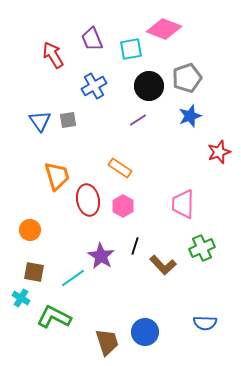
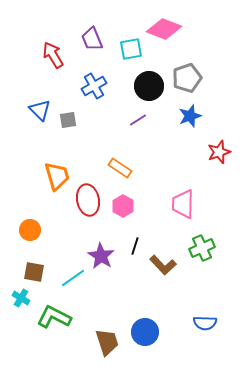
blue triangle: moved 11 px up; rotated 10 degrees counterclockwise
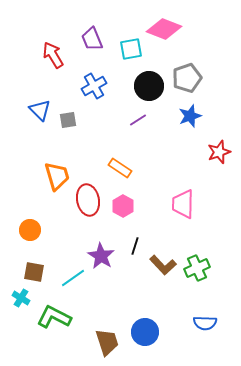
green cross: moved 5 px left, 20 px down
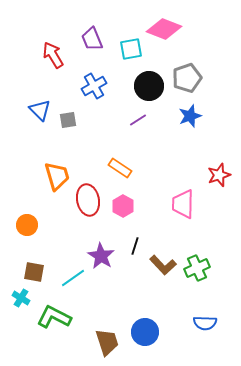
red star: moved 23 px down
orange circle: moved 3 px left, 5 px up
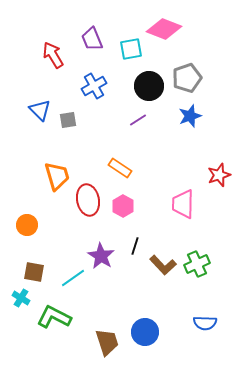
green cross: moved 4 px up
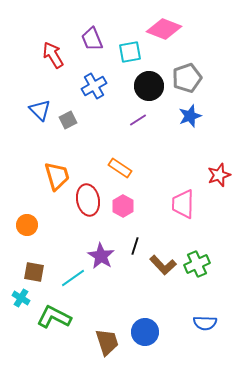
cyan square: moved 1 px left, 3 px down
gray square: rotated 18 degrees counterclockwise
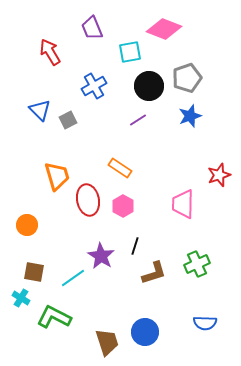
purple trapezoid: moved 11 px up
red arrow: moved 3 px left, 3 px up
brown L-shape: moved 9 px left, 8 px down; rotated 64 degrees counterclockwise
